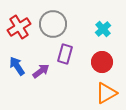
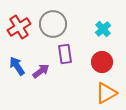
purple rectangle: rotated 24 degrees counterclockwise
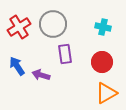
cyan cross: moved 2 px up; rotated 35 degrees counterclockwise
purple arrow: moved 4 px down; rotated 126 degrees counterclockwise
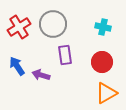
purple rectangle: moved 1 px down
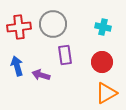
red cross: rotated 25 degrees clockwise
blue arrow: rotated 18 degrees clockwise
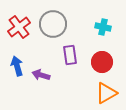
red cross: rotated 30 degrees counterclockwise
purple rectangle: moved 5 px right
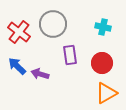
red cross: moved 5 px down; rotated 15 degrees counterclockwise
red circle: moved 1 px down
blue arrow: rotated 30 degrees counterclockwise
purple arrow: moved 1 px left, 1 px up
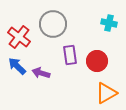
cyan cross: moved 6 px right, 4 px up
red cross: moved 5 px down
red circle: moved 5 px left, 2 px up
purple arrow: moved 1 px right, 1 px up
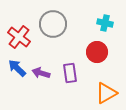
cyan cross: moved 4 px left
purple rectangle: moved 18 px down
red circle: moved 9 px up
blue arrow: moved 2 px down
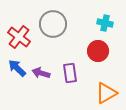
red circle: moved 1 px right, 1 px up
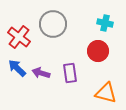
orange triangle: rotated 45 degrees clockwise
